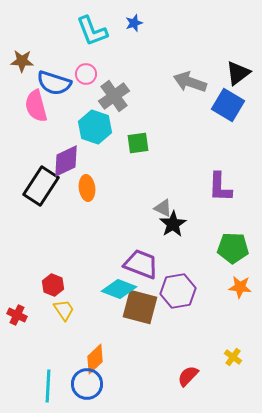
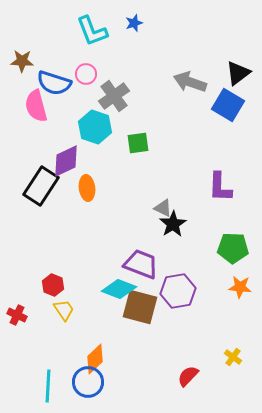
blue circle: moved 1 px right, 2 px up
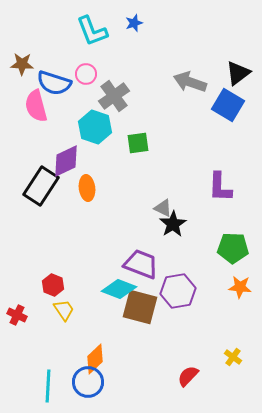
brown star: moved 3 px down
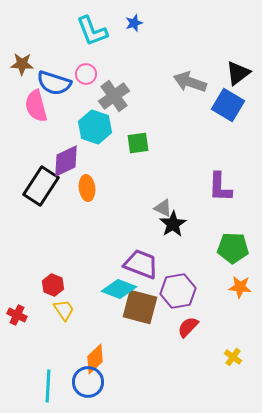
red semicircle: moved 49 px up
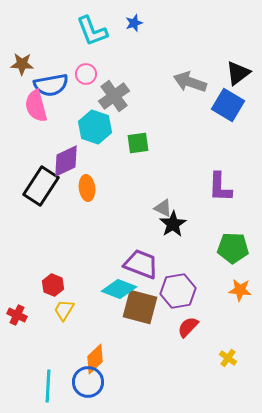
blue semicircle: moved 3 px left, 2 px down; rotated 28 degrees counterclockwise
orange star: moved 3 px down
yellow trapezoid: rotated 115 degrees counterclockwise
yellow cross: moved 5 px left, 1 px down
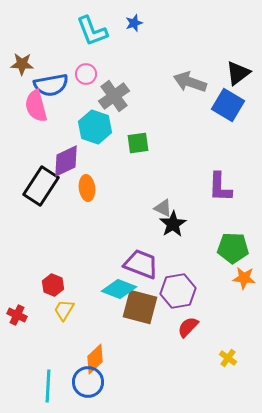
orange star: moved 4 px right, 12 px up
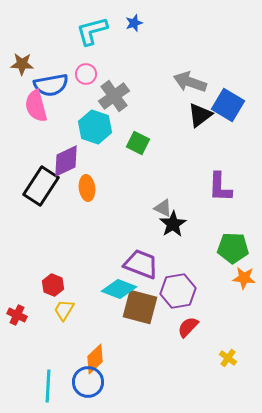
cyan L-shape: rotated 96 degrees clockwise
black triangle: moved 38 px left, 42 px down
green square: rotated 35 degrees clockwise
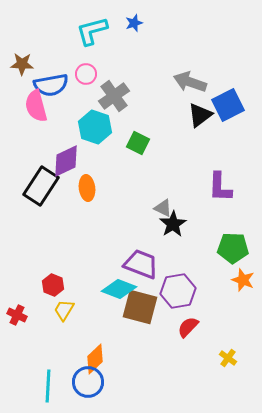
blue square: rotated 32 degrees clockwise
orange star: moved 1 px left, 2 px down; rotated 15 degrees clockwise
